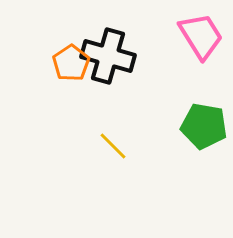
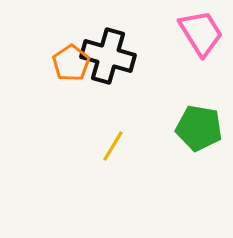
pink trapezoid: moved 3 px up
green pentagon: moved 5 px left, 2 px down
yellow line: rotated 76 degrees clockwise
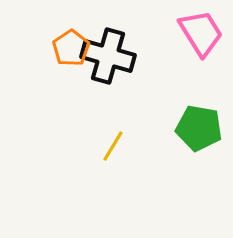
orange pentagon: moved 15 px up
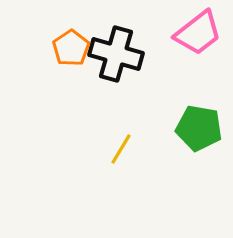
pink trapezoid: moved 3 px left; rotated 84 degrees clockwise
black cross: moved 8 px right, 2 px up
yellow line: moved 8 px right, 3 px down
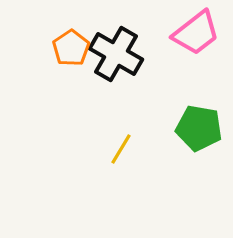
pink trapezoid: moved 2 px left
black cross: rotated 14 degrees clockwise
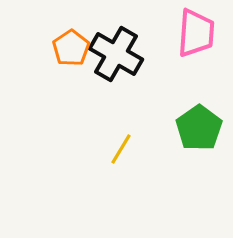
pink trapezoid: rotated 48 degrees counterclockwise
green pentagon: rotated 27 degrees clockwise
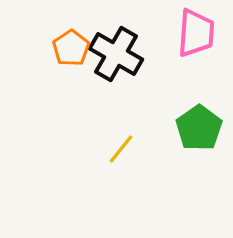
yellow line: rotated 8 degrees clockwise
